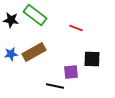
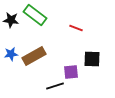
brown rectangle: moved 4 px down
black line: rotated 30 degrees counterclockwise
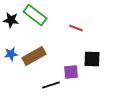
black line: moved 4 px left, 1 px up
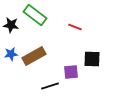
black star: moved 5 px down
red line: moved 1 px left, 1 px up
black line: moved 1 px left, 1 px down
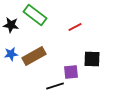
red line: rotated 48 degrees counterclockwise
black line: moved 5 px right
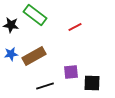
black square: moved 24 px down
black line: moved 10 px left
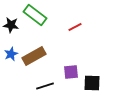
blue star: rotated 16 degrees counterclockwise
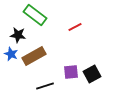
black star: moved 7 px right, 10 px down
blue star: rotated 24 degrees counterclockwise
black square: moved 9 px up; rotated 30 degrees counterclockwise
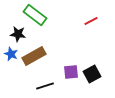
red line: moved 16 px right, 6 px up
black star: moved 1 px up
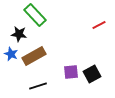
green rectangle: rotated 10 degrees clockwise
red line: moved 8 px right, 4 px down
black star: moved 1 px right
black line: moved 7 px left
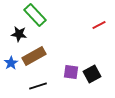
blue star: moved 9 px down; rotated 16 degrees clockwise
purple square: rotated 14 degrees clockwise
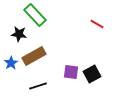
red line: moved 2 px left, 1 px up; rotated 56 degrees clockwise
